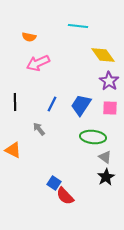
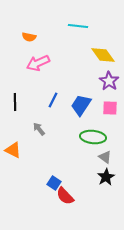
blue line: moved 1 px right, 4 px up
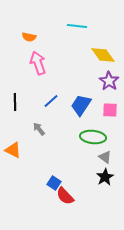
cyan line: moved 1 px left
pink arrow: rotated 95 degrees clockwise
blue line: moved 2 px left, 1 px down; rotated 21 degrees clockwise
pink square: moved 2 px down
black star: moved 1 px left
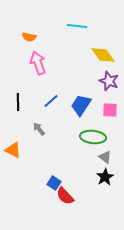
purple star: rotated 12 degrees counterclockwise
black line: moved 3 px right
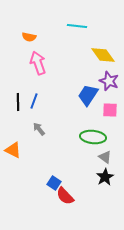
blue line: moved 17 px left; rotated 28 degrees counterclockwise
blue trapezoid: moved 7 px right, 10 px up
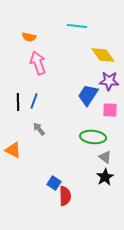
purple star: rotated 18 degrees counterclockwise
red semicircle: rotated 138 degrees counterclockwise
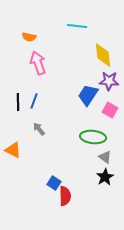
yellow diamond: rotated 30 degrees clockwise
pink square: rotated 28 degrees clockwise
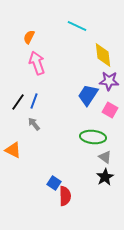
cyan line: rotated 18 degrees clockwise
orange semicircle: rotated 104 degrees clockwise
pink arrow: moved 1 px left
black line: rotated 36 degrees clockwise
gray arrow: moved 5 px left, 5 px up
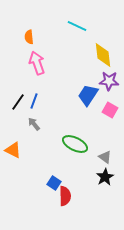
orange semicircle: rotated 32 degrees counterclockwise
green ellipse: moved 18 px left, 7 px down; rotated 20 degrees clockwise
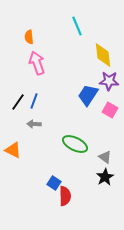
cyan line: rotated 42 degrees clockwise
gray arrow: rotated 48 degrees counterclockwise
